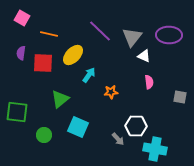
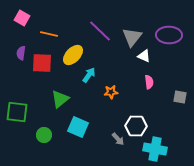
red square: moved 1 px left
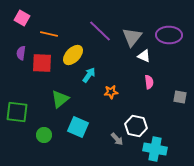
white hexagon: rotated 10 degrees clockwise
gray arrow: moved 1 px left
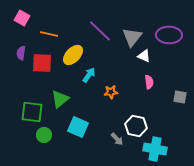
green square: moved 15 px right
